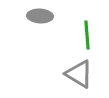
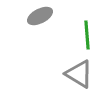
gray ellipse: rotated 30 degrees counterclockwise
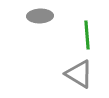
gray ellipse: rotated 25 degrees clockwise
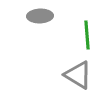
gray triangle: moved 1 px left, 1 px down
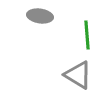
gray ellipse: rotated 10 degrees clockwise
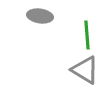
gray triangle: moved 7 px right, 5 px up
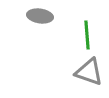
gray triangle: moved 4 px right, 2 px down; rotated 12 degrees counterclockwise
